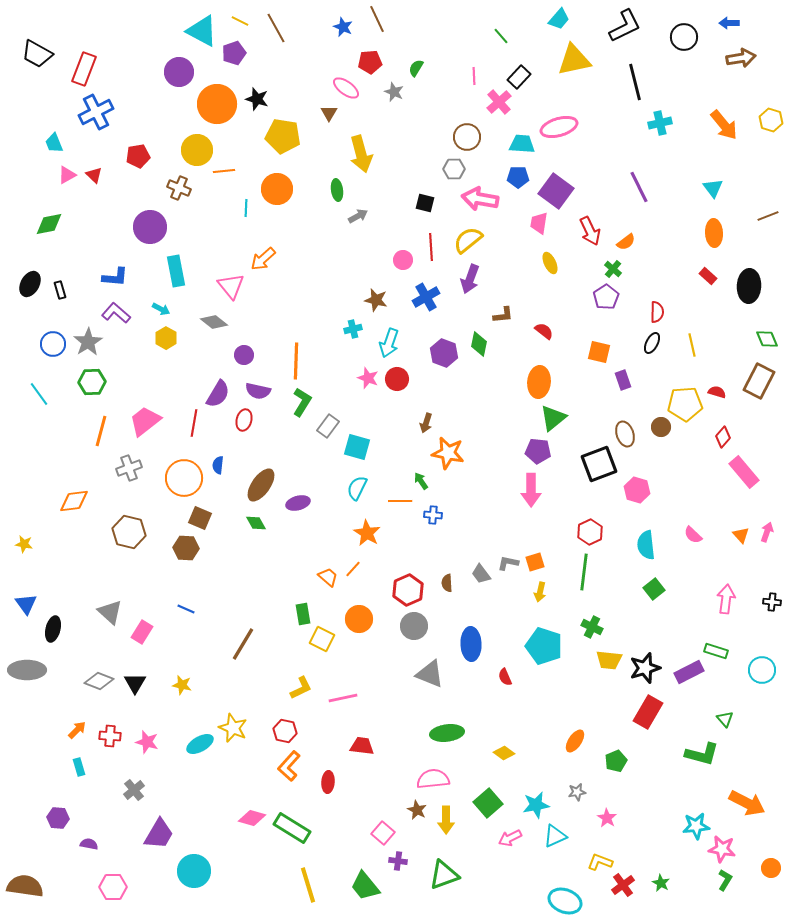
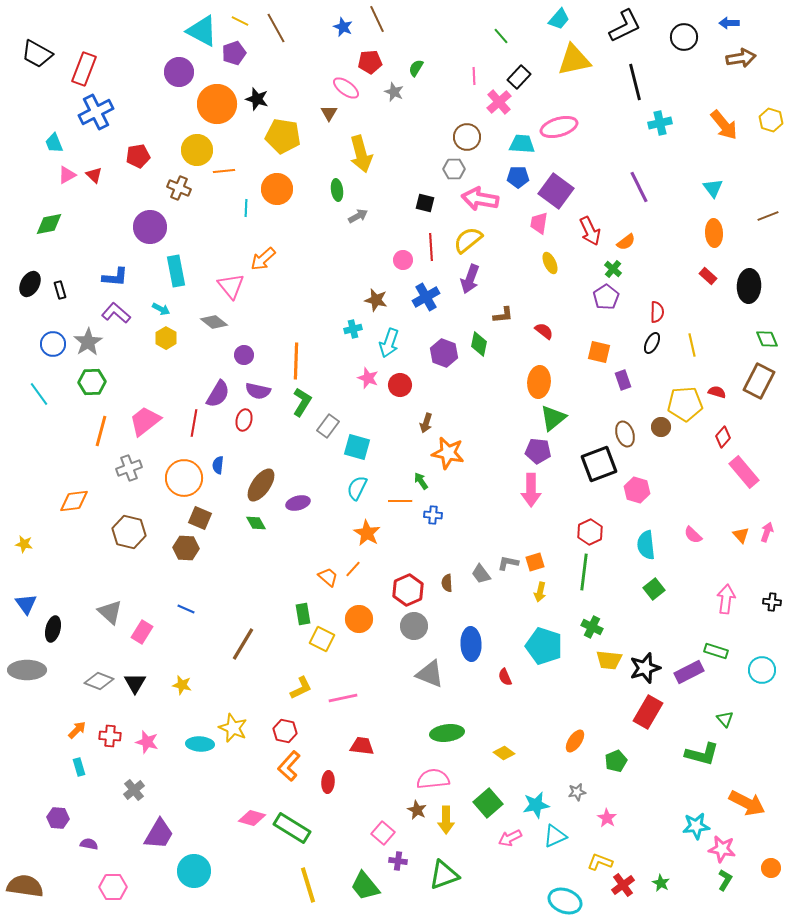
red circle at (397, 379): moved 3 px right, 6 px down
cyan ellipse at (200, 744): rotated 32 degrees clockwise
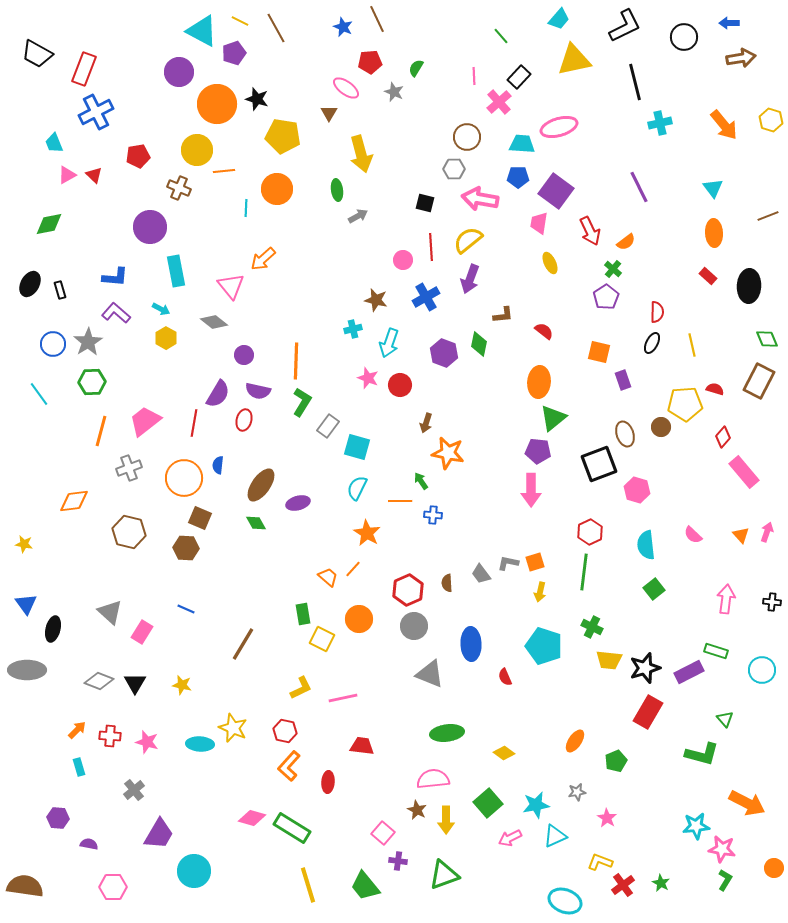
red semicircle at (717, 392): moved 2 px left, 3 px up
orange circle at (771, 868): moved 3 px right
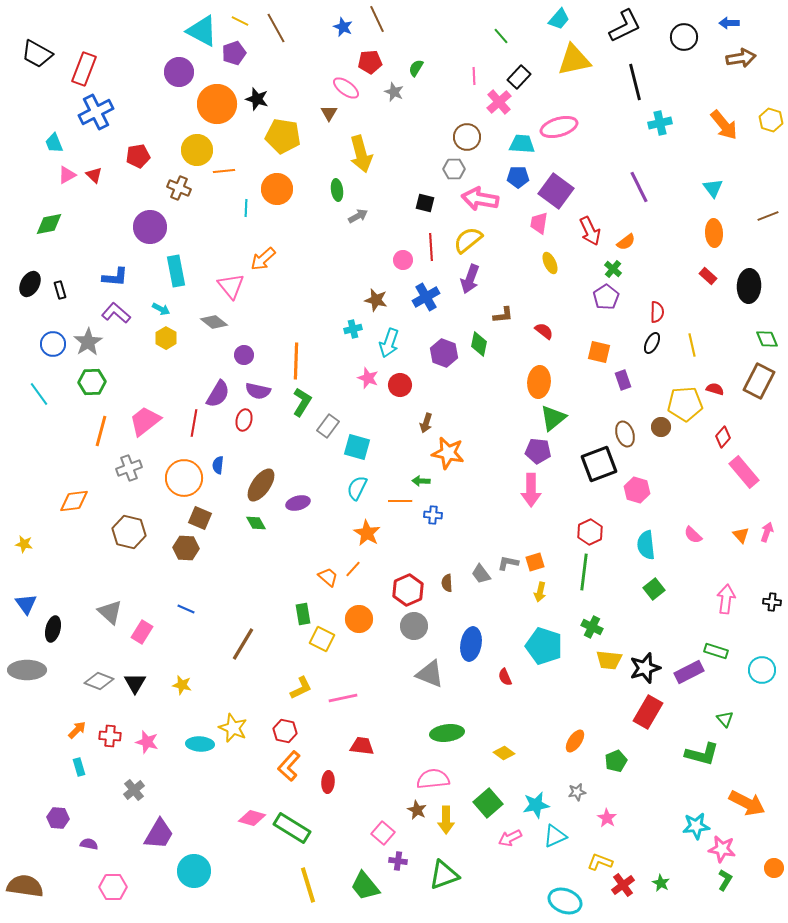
green arrow at (421, 481): rotated 54 degrees counterclockwise
blue ellipse at (471, 644): rotated 12 degrees clockwise
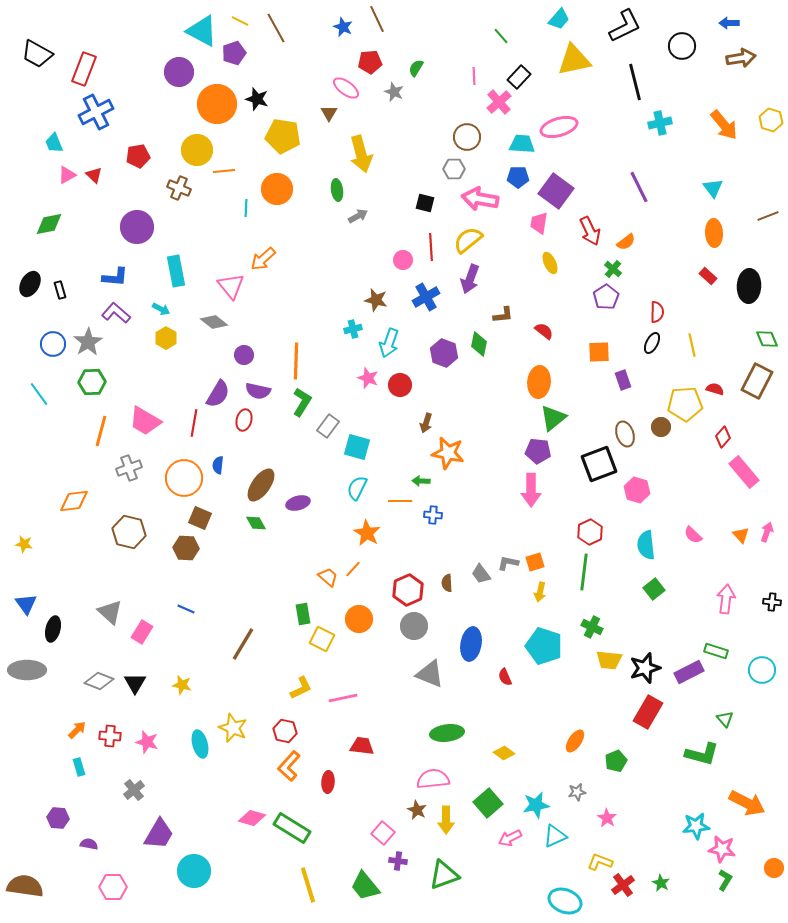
black circle at (684, 37): moved 2 px left, 9 px down
purple circle at (150, 227): moved 13 px left
orange square at (599, 352): rotated 15 degrees counterclockwise
brown rectangle at (759, 381): moved 2 px left
pink trapezoid at (145, 421): rotated 112 degrees counterclockwise
cyan ellipse at (200, 744): rotated 72 degrees clockwise
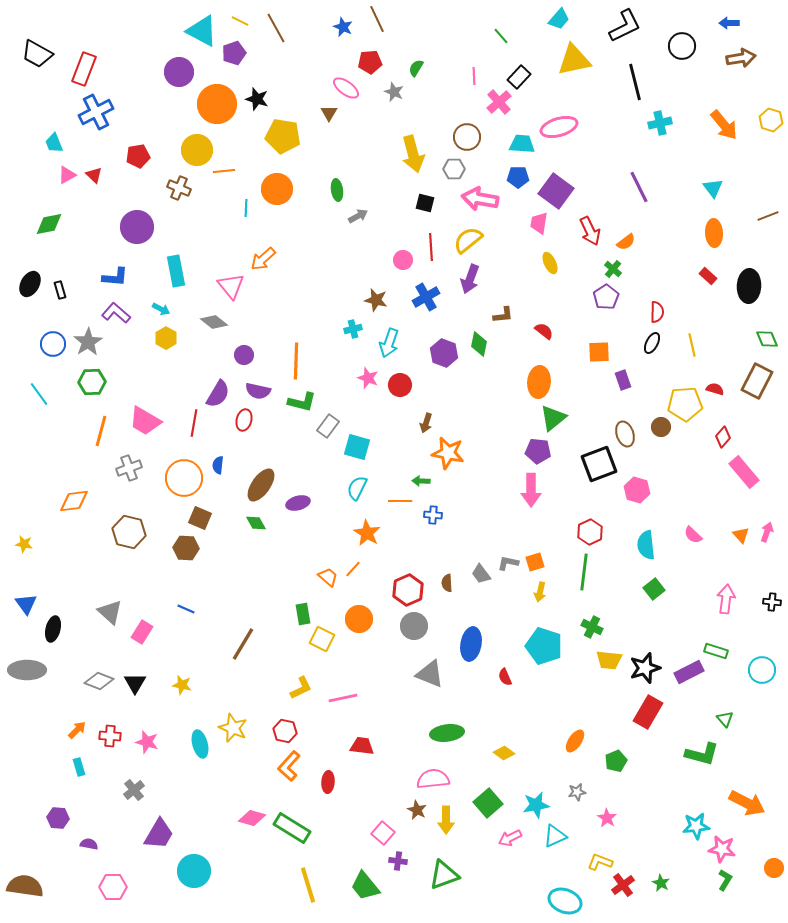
yellow arrow at (361, 154): moved 52 px right
green L-shape at (302, 402): rotated 72 degrees clockwise
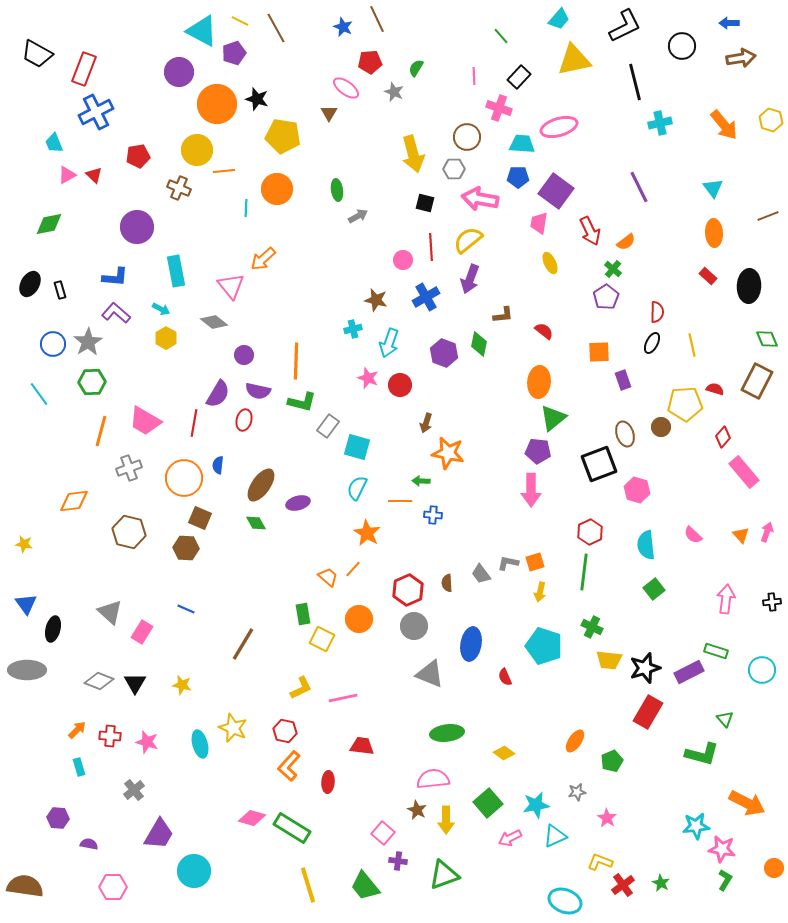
pink cross at (499, 102): moved 6 px down; rotated 30 degrees counterclockwise
black cross at (772, 602): rotated 12 degrees counterclockwise
green pentagon at (616, 761): moved 4 px left
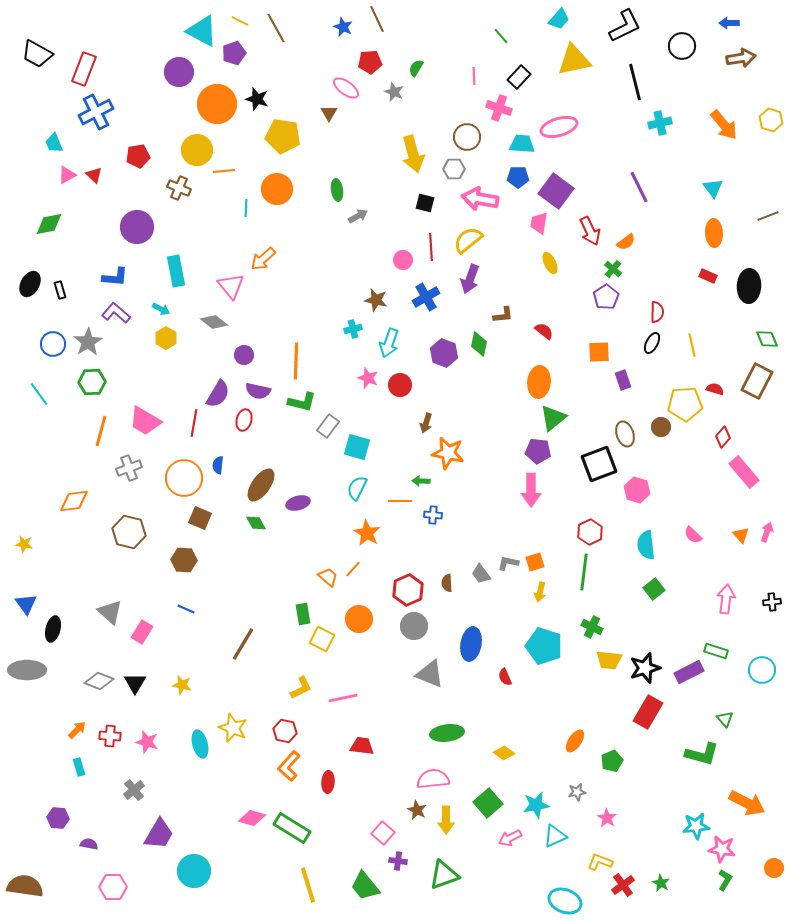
red rectangle at (708, 276): rotated 18 degrees counterclockwise
brown hexagon at (186, 548): moved 2 px left, 12 px down
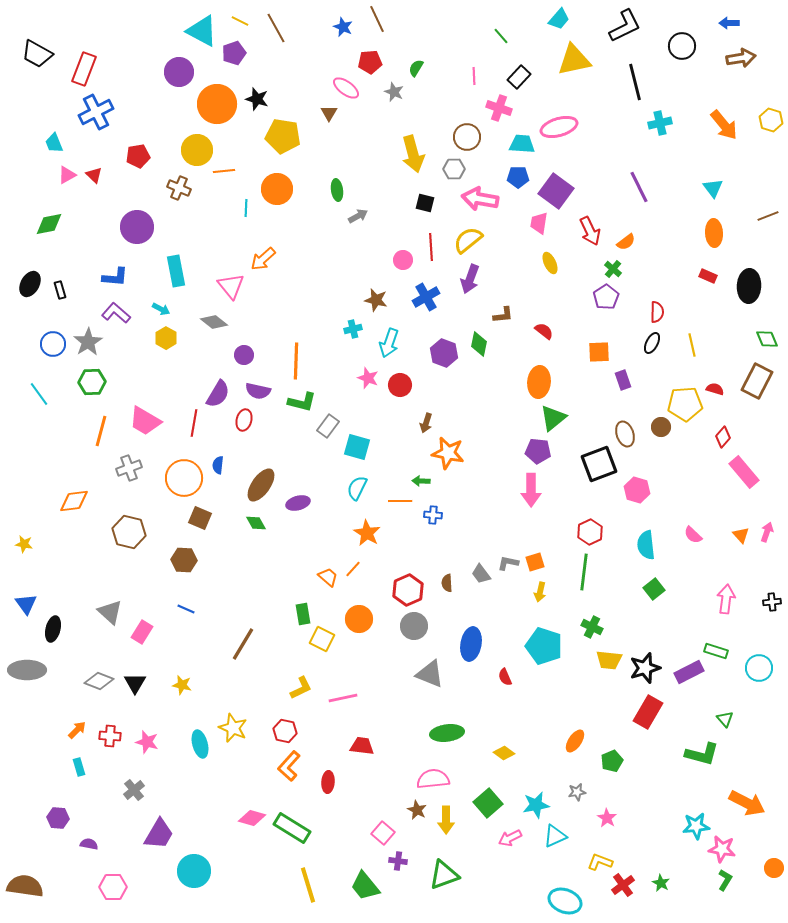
cyan circle at (762, 670): moved 3 px left, 2 px up
